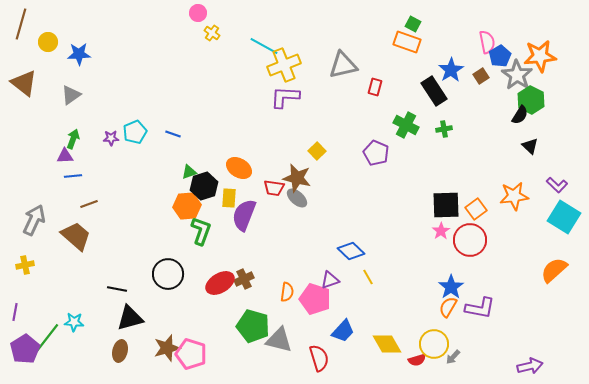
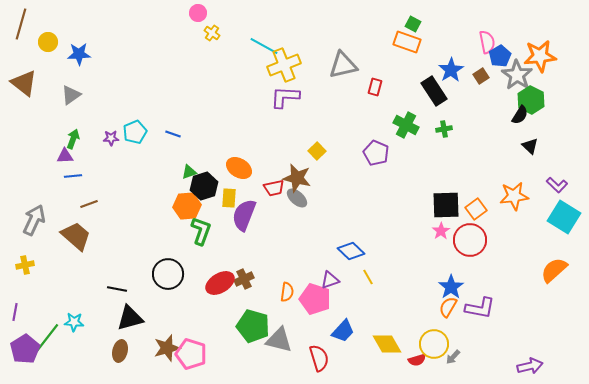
red trapezoid at (274, 188): rotated 20 degrees counterclockwise
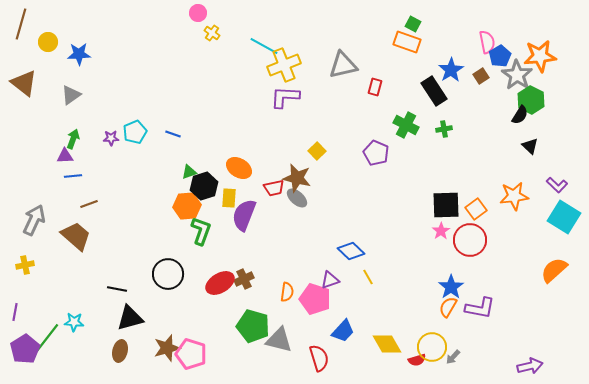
yellow circle at (434, 344): moved 2 px left, 3 px down
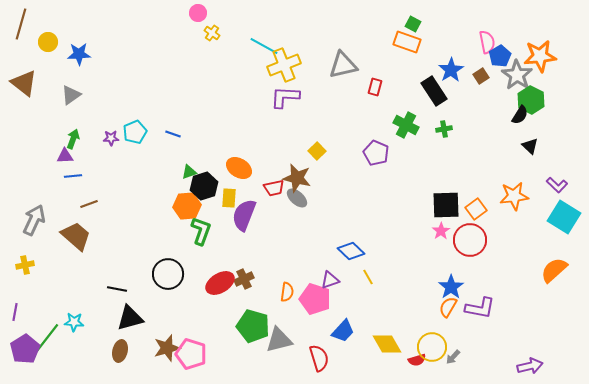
gray triangle at (279, 340): rotated 28 degrees counterclockwise
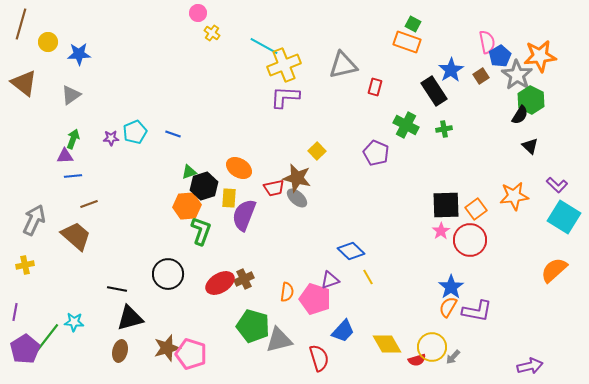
purple L-shape at (480, 308): moved 3 px left, 3 px down
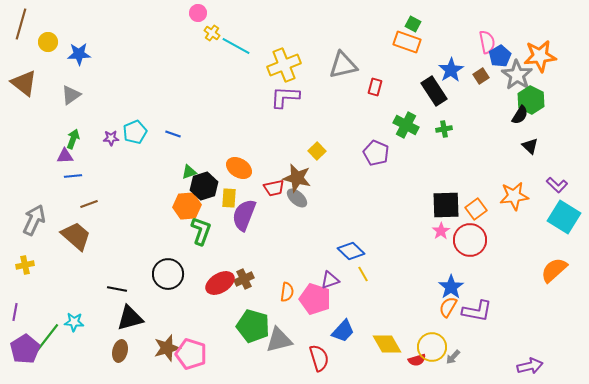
cyan line at (264, 46): moved 28 px left
yellow line at (368, 277): moved 5 px left, 3 px up
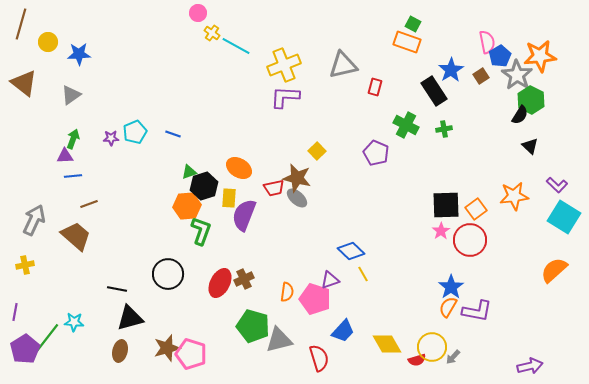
red ellipse at (220, 283): rotated 32 degrees counterclockwise
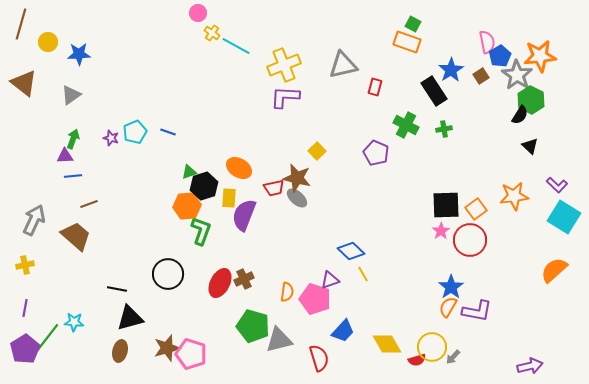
blue line at (173, 134): moved 5 px left, 2 px up
purple star at (111, 138): rotated 21 degrees clockwise
purple line at (15, 312): moved 10 px right, 4 px up
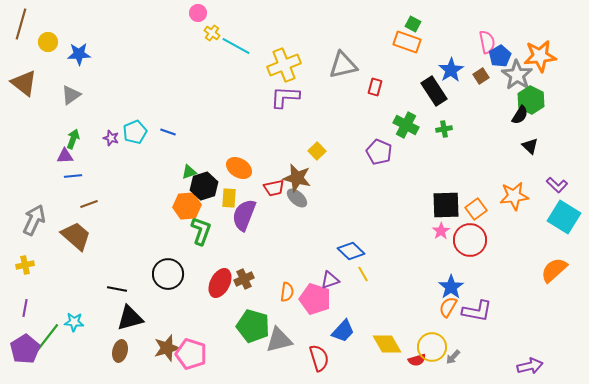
purple pentagon at (376, 153): moved 3 px right, 1 px up
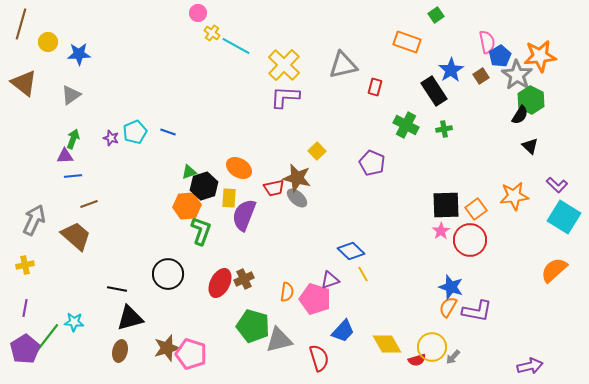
green square at (413, 24): moved 23 px right, 9 px up; rotated 28 degrees clockwise
yellow cross at (284, 65): rotated 24 degrees counterclockwise
purple pentagon at (379, 152): moved 7 px left, 11 px down
blue star at (451, 287): rotated 20 degrees counterclockwise
